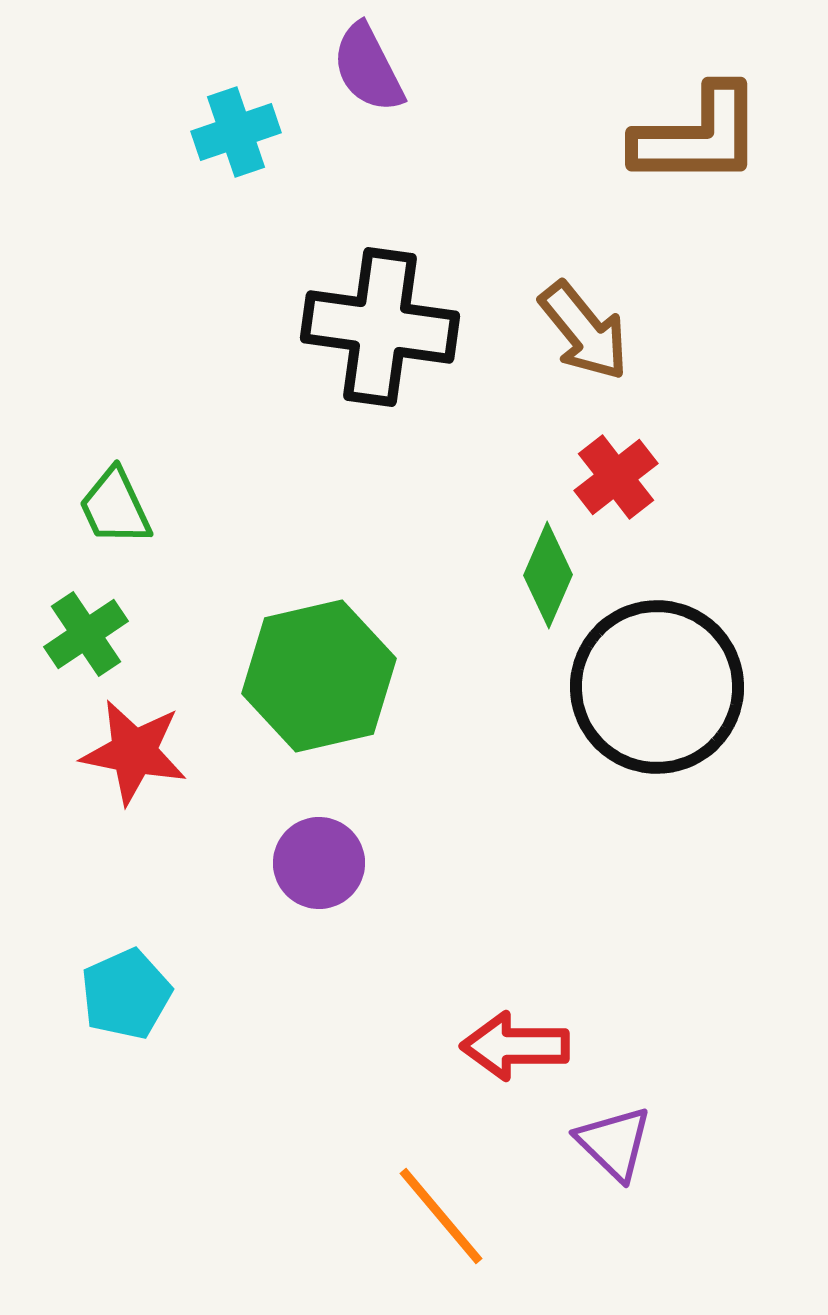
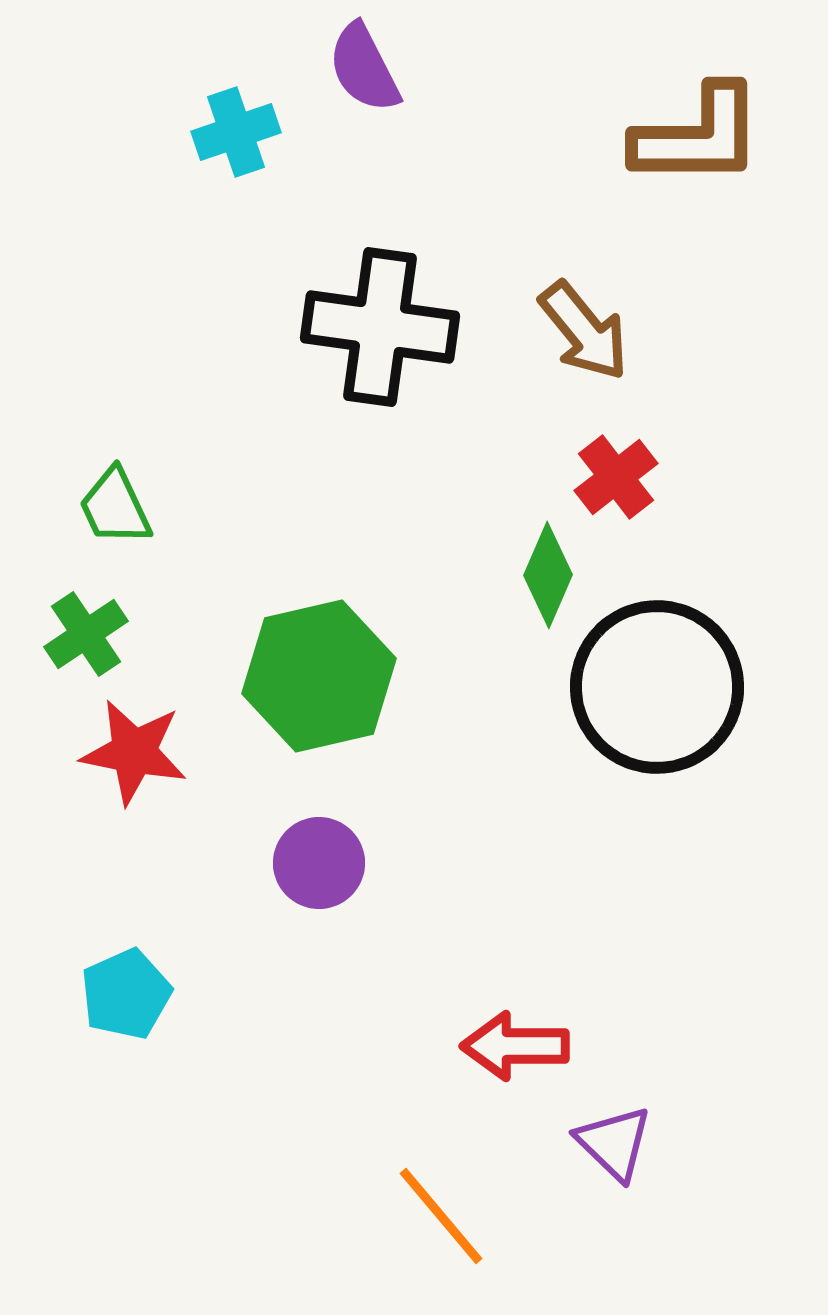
purple semicircle: moved 4 px left
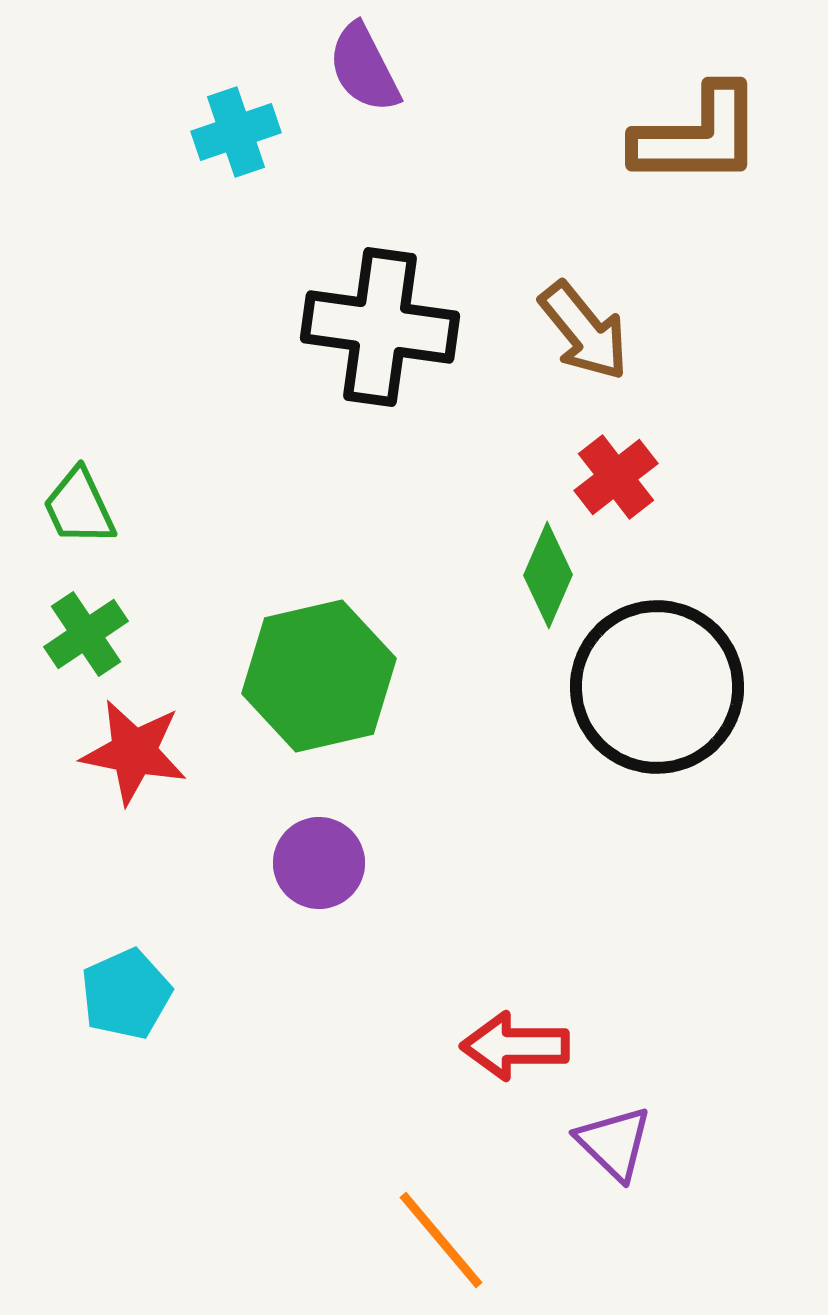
green trapezoid: moved 36 px left
orange line: moved 24 px down
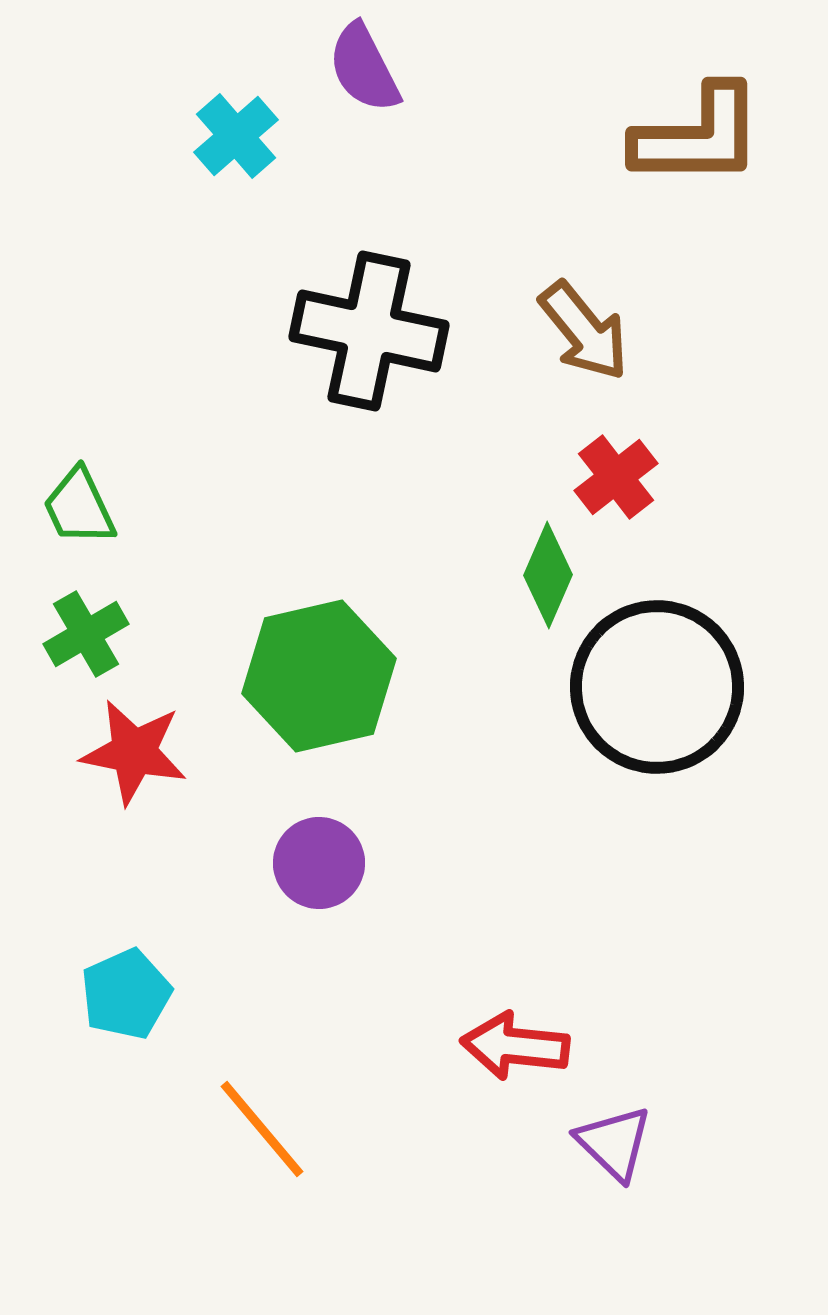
cyan cross: moved 4 px down; rotated 22 degrees counterclockwise
black cross: moved 11 px left, 4 px down; rotated 4 degrees clockwise
green cross: rotated 4 degrees clockwise
red arrow: rotated 6 degrees clockwise
orange line: moved 179 px left, 111 px up
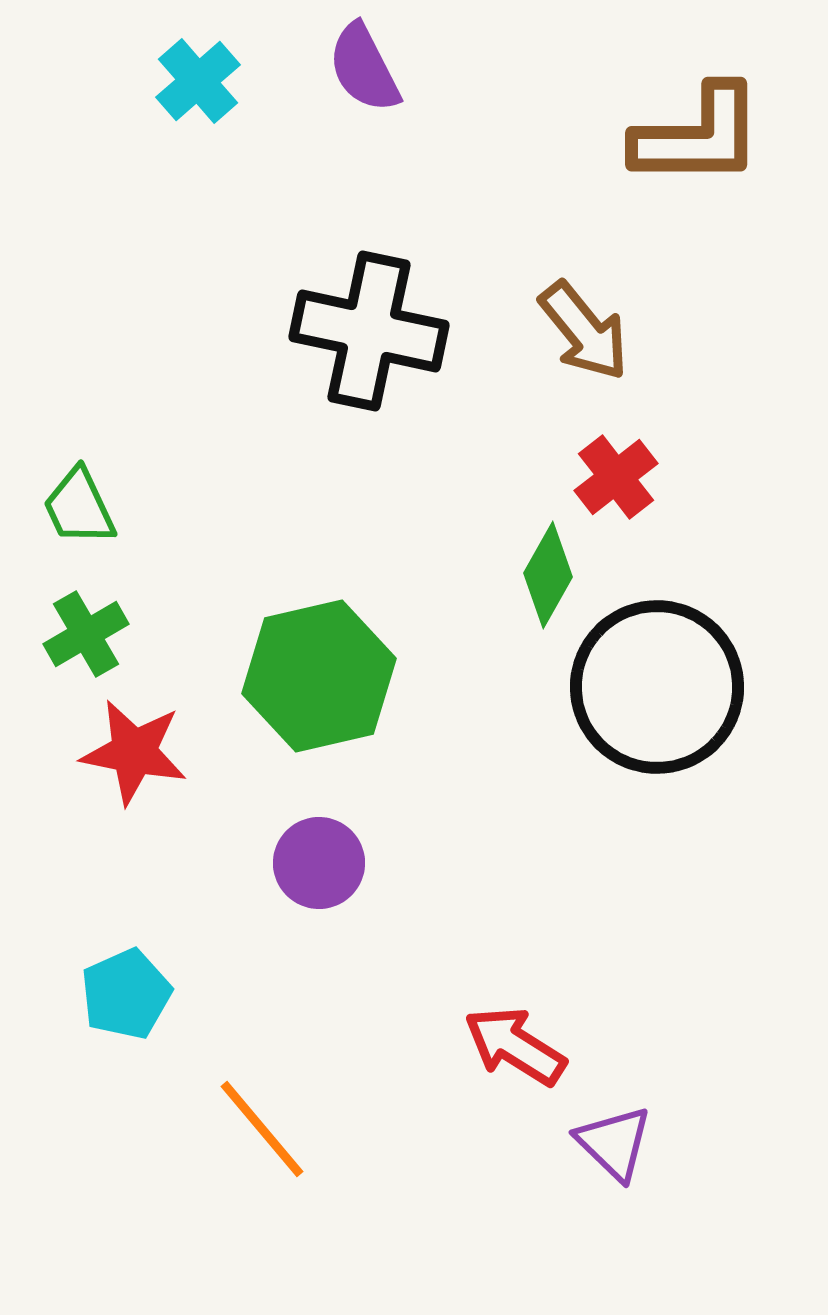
cyan cross: moved 38 px left, 55 px up
green diamond: rotated 6 degrees clockwise
red arrow: rotated 26 degrees clockwise
